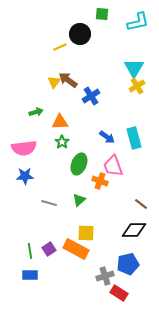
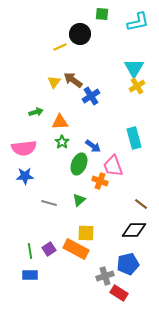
brown arrow: moved 5 px right
blue arrow: moved 14 px left, 9 px down
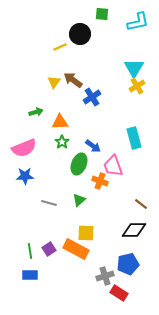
blue cross: moved 1 px right, 1 px down
pink semicircle: rotated 15 degrees counterclockwise
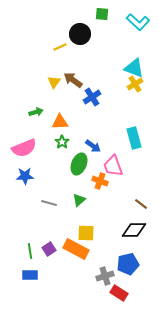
cyan L-shape: rotated 55 degrees clockwise
cyan triangle: rotated 40 degrees counterclockwise
yellow cross: moved 2 px left, 2 px up
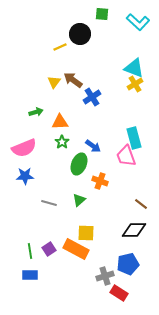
pink trapezoid: moved 13 px right, 10 px up
